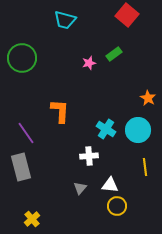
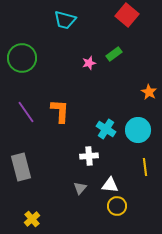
orange star: moved 1 px right, 6 px up
purple line: moved 21 px up
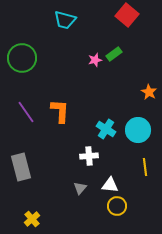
pink star: moved 6 px right, 3 px up
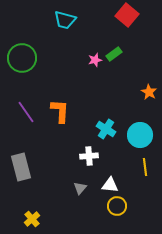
cyan circle: moved 2 px right, 5 px down
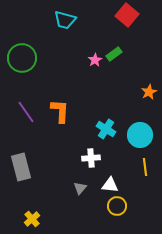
pink star: rotated 16 degrees counterclockwise
orange star: rotated 14 degrees clockwise
white cross: moved 2 px right, 2 px down
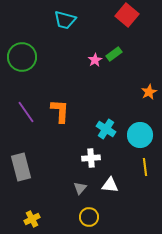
green circle: moved 1 px up
yellow circle: moved 28 px left, 11 px down
yellow cross: rotated 14 degrees clockwise
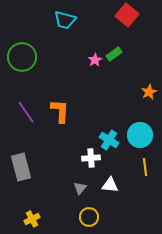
cyan cross: moved 3 px right, 11 px down
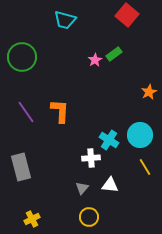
yellow line: rotated 24 degrees counterclockwise
gray triangle: moved 2 px right
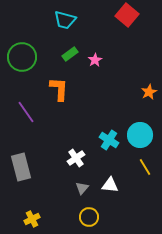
green rectangle: moved 44 px left
orange L-shape: moved 1 px left, 22 px up
white cross: moved 15 px left; rotated 30 degrees counterclockwise
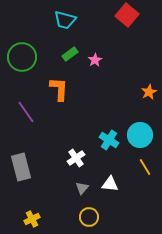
white triangle: moved 1 px up
